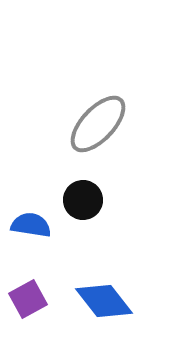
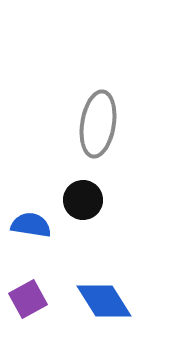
gray ellipse: rotated 34 degrees counterclockwise
blue diamond: rotated 6 degrees clockwise
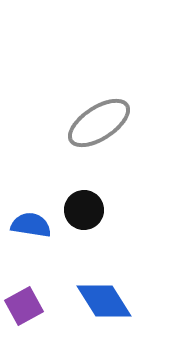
gray ellipse: moved 1 px right, 1 px up; rotated 48 degrees clockwise
black circle: moved 1 px right, 10 px down
purple square: moved 4 px left, 7 px down
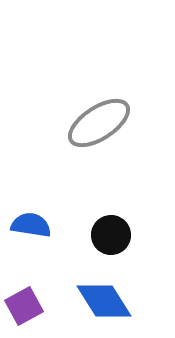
black circle: moved 27 px right, 25 px down
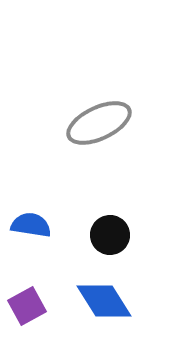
gray ellipse: rotated 8 degrees clockwise
black circle: moved 1 px left
purple square: moved 3 px right
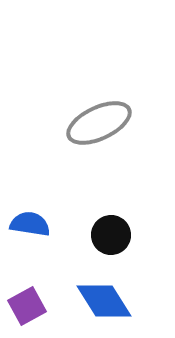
blue semicircle: moved 1 px left, 1 px up
black circle: moved 1 px right
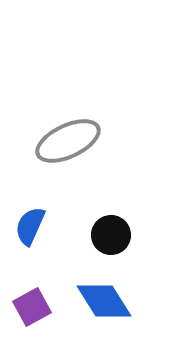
gray ellipse: moved 31 px left, 18 px down
blue semicircle: moved 2 px down; rotated 75 degrees counterclockwise
purple square: moved 5 px right, 1 px down
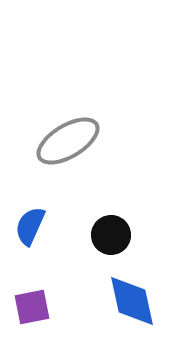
gray ellipse: rotated 6 degrees counterclockwise
blue diamond: moved 28 px right; rotated 20 degrees clockwise
purple square: rotated 18 degrees clockwise
